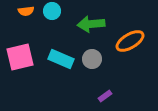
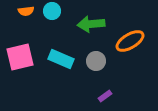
gray circle: moved 4 px right, 2 px down
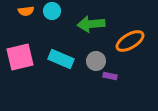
purple rectangle: moved 5 px right, 20 px up; rotated 48 degrees clockwise
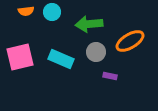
cyan circle: moved 1 px down
green arrow: moved 2 px left
gray circle: moved 9 px up
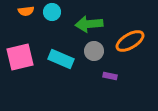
gray circle: moved 2 px left, 1 px up
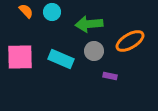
orange semicircle: rotated 126 degrees counterclockwise
pink square: rotated 12 degrees clockwise
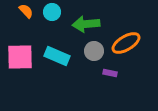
green arrow: moved 3 px left
orange ellipse: moved 4 px left, 2 px down
cyan rectangle: moved 4 px left, 3 px up
purple rectangle: moved 3 px up
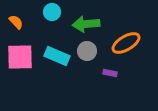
orange semicircle: moved 10 px left, 11 px down
gray circle: moved 7 px left
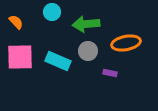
orange ellipse: rotated 20 degrees clockwise
gray circle: moved 1 px right
cyan rectangle: moved 1 px right, 5 px down
